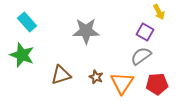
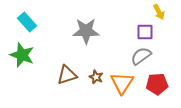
purple square: rotated 30 degrees counterclockwise
brown triangle: moved 6 px right
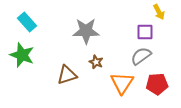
brown star: moved 15 px up
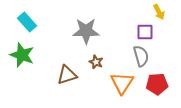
gray semicircle: rotated 110 degrees clockwise
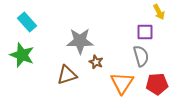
gray star: moved 6 px left, 10 px down
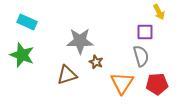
cyan rectangle: rotated 24 degrees counterclockwise
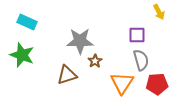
purple square: moved 8 px left, 3 px down
gray semicircle: moved 4 px down
brown star: moved 1 px left, 1 px up; rotated 16 degrees clockwise
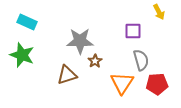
purple square: moved 4 px left, 4 px up
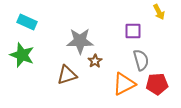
orange triangle: moved 2 px right, 1 px down; rotated 30 degrees clockwise
